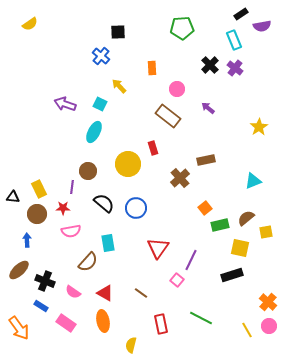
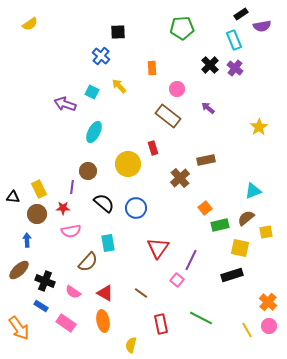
cyan square at (100, 104): moved 8 px left, 12 px up
cyan triangle at (253, 181): moved 10 px down
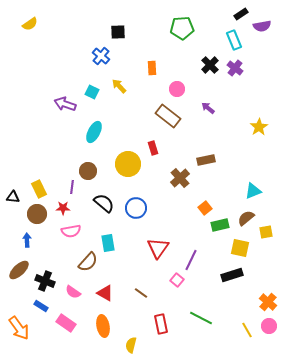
orange ellipse at (103, 321): moved 5 px down
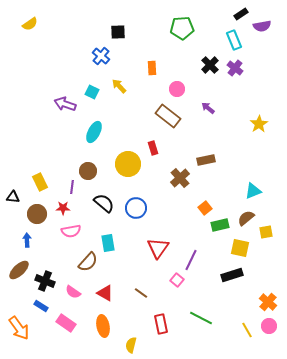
yellow star at (259, 127): moved 3 px up
yellow rectangle at (39, 189): moved 1 px right, 7 px up
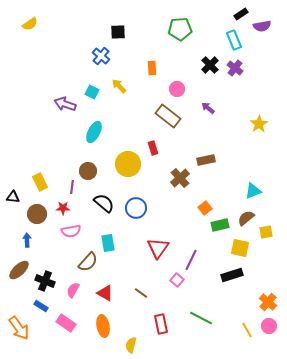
green pentagon at (182, 28): moved 2 px left, 1 px down
pink semicircle at (73, 292): moved 2 px up; rotated 84 degrees clockwise
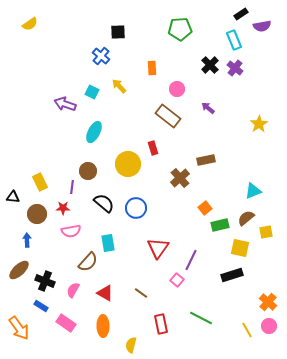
orange ellipse at (103, 326): rotated 10 degrees clockwise
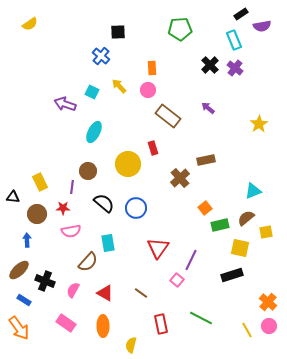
pink circle at (177, 89): moved 29 px left, 1 px down
blue rectangle at (41, 306): moved 17 px left, 6 px up
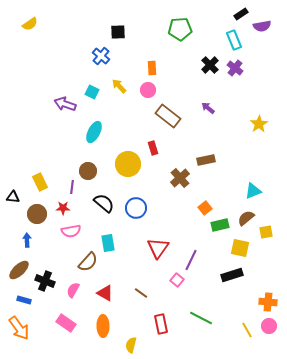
blue rectangle at (24, 300): rotated 16 degrees counterclockwise
orange cross at (268, 302): rotated 36 degrees counterclockwise
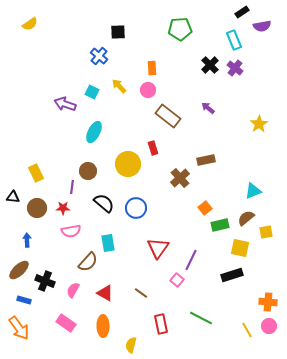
black rectangle at (241, 14): moved 1 px right, 2 px up
blue cross at (101, 56): moved 2 px left
yellow rectangle at (40, 182): moved 4 px left, 9 px up
brown circle at (37, 214): moved 6 px up
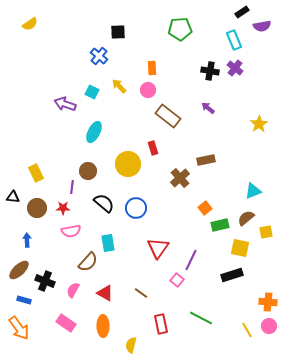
black cross at (210, 65): moved 6 px down; rotated 36 degrees counterclockwise
